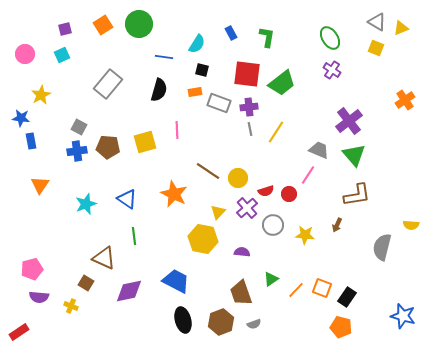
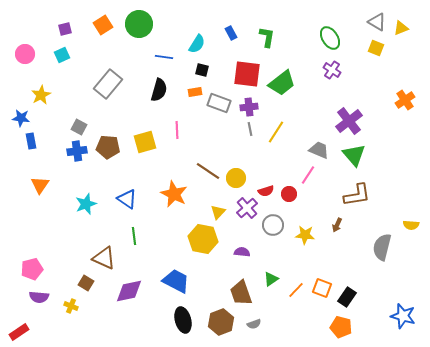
yellow circle at (238, 178): moved 2 px left
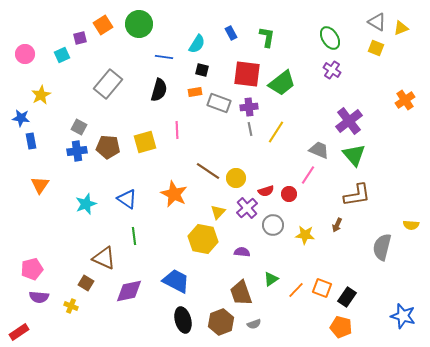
purple square at (65, 29): moved 15 px right, 9 px down
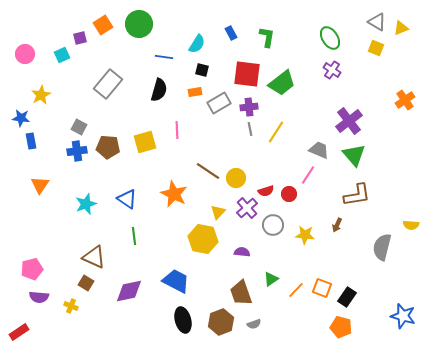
gray rectangle at (219, 103): rotated 50 degrees counterclockwise
brown triangle at (104, 258): moved 10 px left, 1 px up
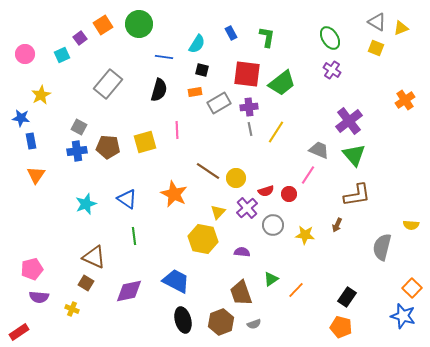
purple square at (80, 38): rotated 24 degrees counterclockwise
orange triangle at (40, 185): moved 4 px left, 10 px up
orange square at (322, 288): moved 90 px right; rotated 24 degrees clockwise
yellow cross at (71, 306): moved 1 px right, 3 px down
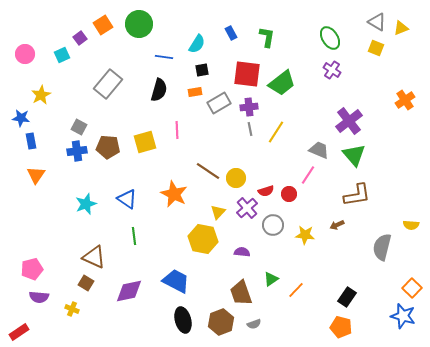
black square at (202, 70): rotated 24 degrees counterclockwise
brown arrow at (337, 225): rotated 40 degrees clockwise
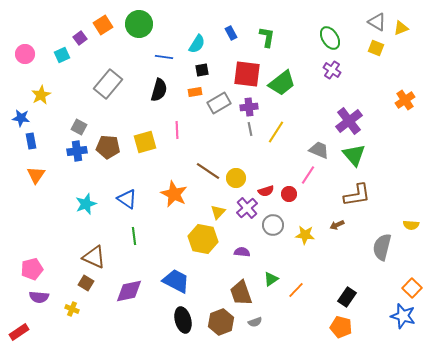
gray semicircle at (254, 324): moved 1 px right, 2 px up
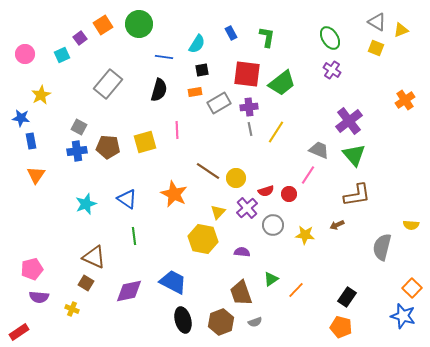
yellow triangle at (401, 28): moved 2 px down
blue trapezoid at (176, 281): moved 3 px left, 1 px down
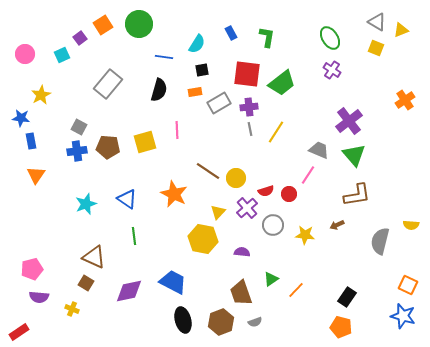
gray semicircle at (382, 247): moved 2 px left, 6 px up
orange square at (412, 288): moved 4 px left, 3 px up; rotated 18 degrees counterclockwise
